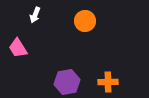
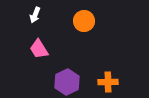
orange circle: moved 1 px left
pink trapezoid: moved 21 px right, 1 px down
purple hexagon: rotated 15 degrees counterclockwise
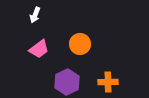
orange circle: moved 4 px left, 23 px down
pink trapezoid: rotated 95 degrees counterclockwise
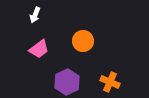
orange circle: moved 3 px right, 3 px up
orange cross: moved 2 px right; rotated 24 degrees clockwise
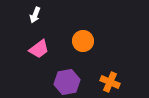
purple hexagon: rotated 15 degrees clockwise
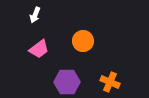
purple hexagon: rotated 10 degrees clockwise
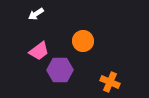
white arrow: moved 1 px right, 1 px up; rotated 35 degrees clockwise
pink trapezoid: moved 2 px down
purple hexagon: moved 7 px left, 12 px up
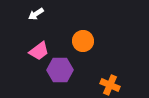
orange cross: moved 3 px down
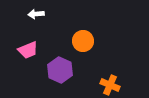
white arrow: rotated 28 degrees clockwise
pink trapezoid: moved 11 px left, 1 px up; rotated 15 degrees clockwise
purple hexagon: rotated 25 degrees clockwise
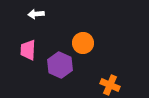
orange circle: moved 2 px down
pink trapezoid: rotated 115 degrees clockwise
purple hexagon: moved 5 px up
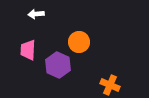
orange circle: moved 4 px left, 1 px up
purple hexagon: moved 2 px left
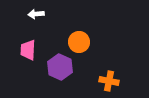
purple hexagon: moved 2 px right, 2 px down
orange cross: moved 1 px left, 4 px up; rotated 12 degrees counterclockwise
